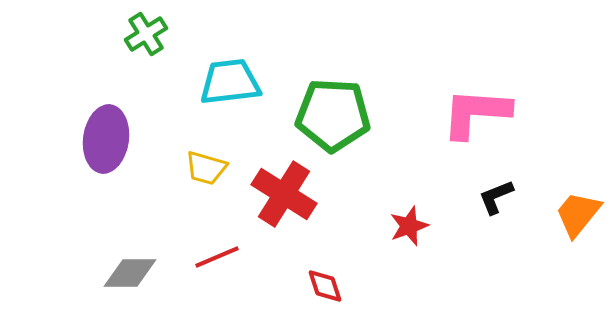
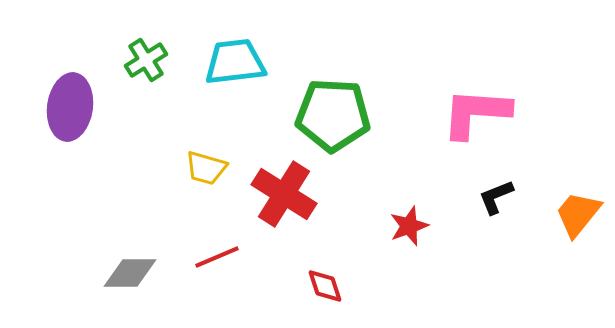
green cross: moved 26 px down
cyan trapezoid: moved 5 px right, 20 px up
purple ellipse: moved 36 px left, 32 px up
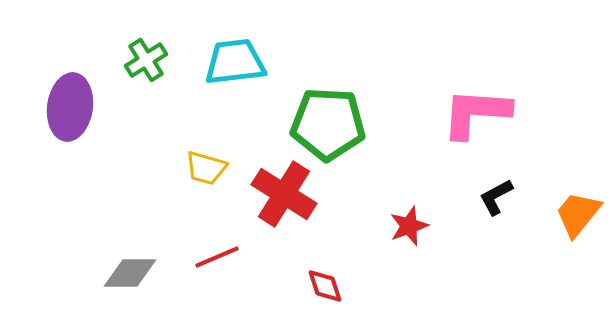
green pentagon: moved 5 px left, 9 px down
black L-shape: rotated 6 degrees counterclockwise
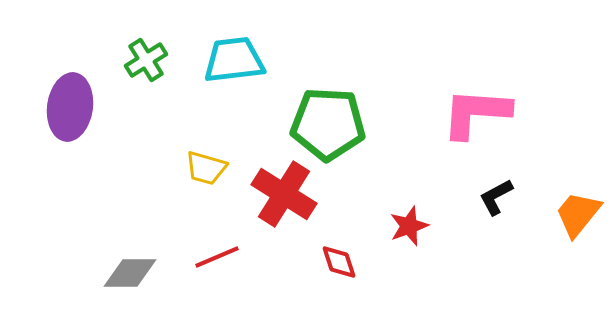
cyan trapezoid: moved 1 px left, 2 px up
red diamond: moved 14 px right, 24 px up
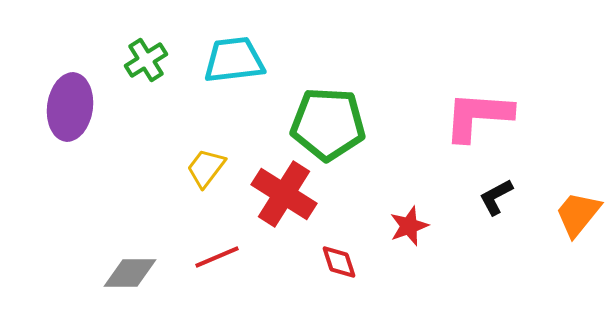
pink L-shape: moved 2 px right, 3 px down
yellow trapezoid: rotated 111 degrees clockwise
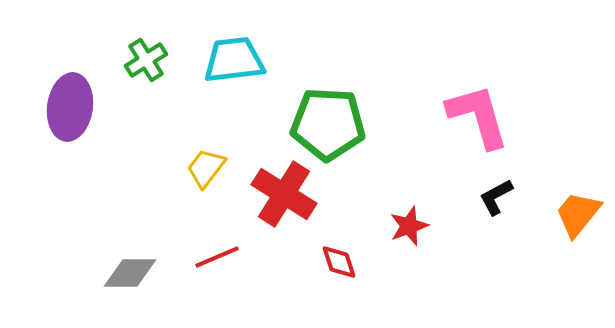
pink L-shape: rotated 70 degrees clockwise
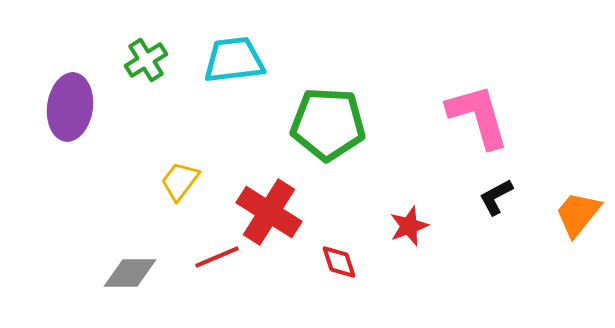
yellow trapezoid: moved 26 px left, 13 px down
red cross: moved 15 px left, 18 px down
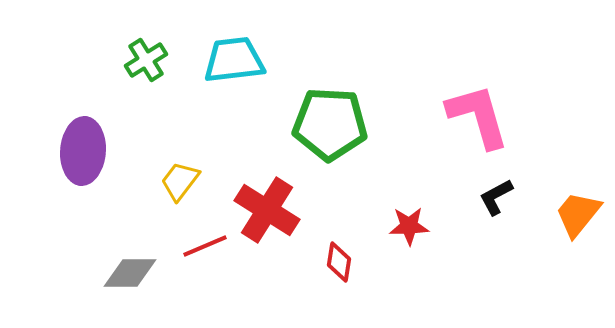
purple ellipse: moved 13 px right, 44 px down; rotated 4 degrees counterclockwise
green pentagon: moved 2 px right
red cross: moved 2 px left, 2 px up
red star: rotated 18 degrees clockwise
red line: moved 12 px left, 11 px up
red diamond: rotated 27 degrees clockwise
